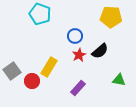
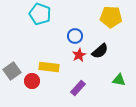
yellow rectangle: rotated 66 degrees clockwise
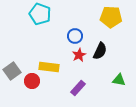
black semicircle: rotated 24 degrees counterclockwise
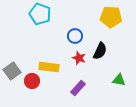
red star: moved 3 px down; rotated 24 degrees counterclockwise
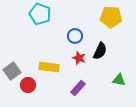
red circle: moved 4 px left, 4 px down
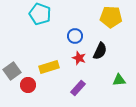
yellow rectangle: rotated 24 degrees counterclockwise
green triangle: rotated 16 degrees counterclockwise
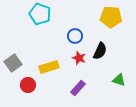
gray square: moved 1 px right, 8 px up
green triangle: rotated 24 degrees clockwise
